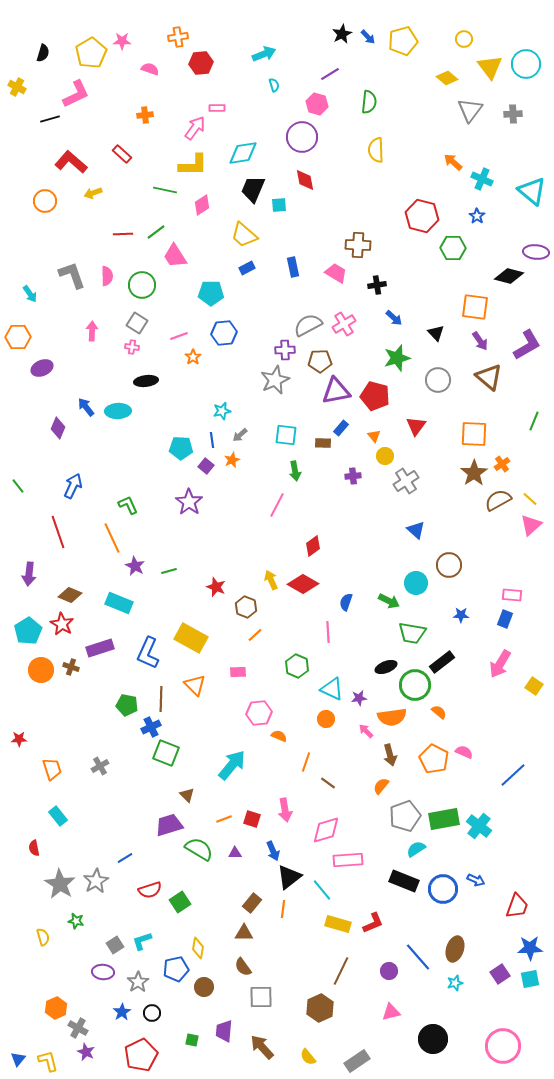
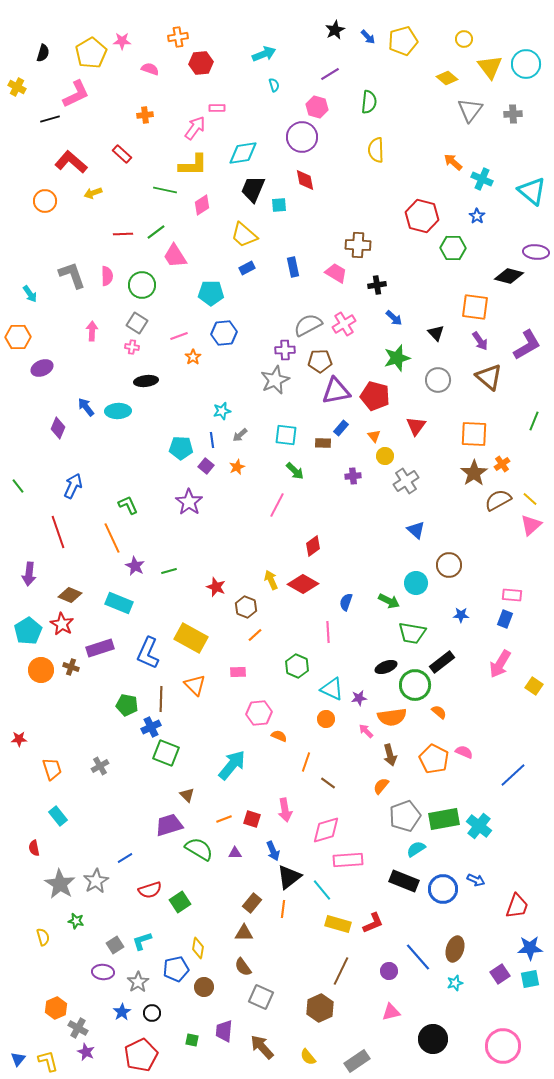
black star at (342, 34): moved 7 px left, 4 px up
pink hexagon at (317, 104): moved 3 px down
orange star at (232, 460): moved 5 px right, 7 px down
green arrow at (295, 471): rotated 36 degrees counterclockwise
gray square at (261, 997): rotated 25 degrees clockwise
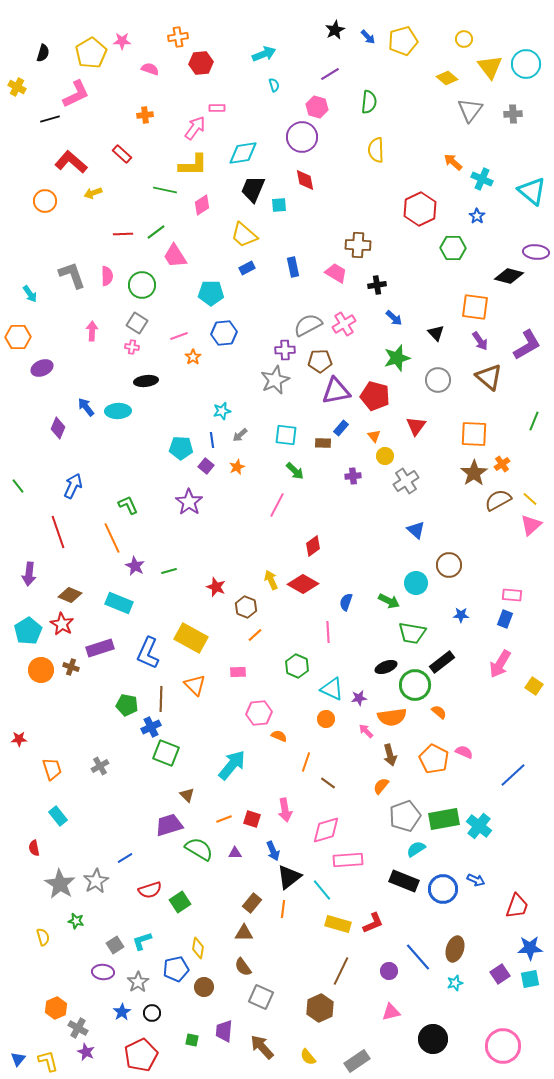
red hexagon at (422, 216): moved 2 px left, 7 px up; rotated 20 degrees clockwise
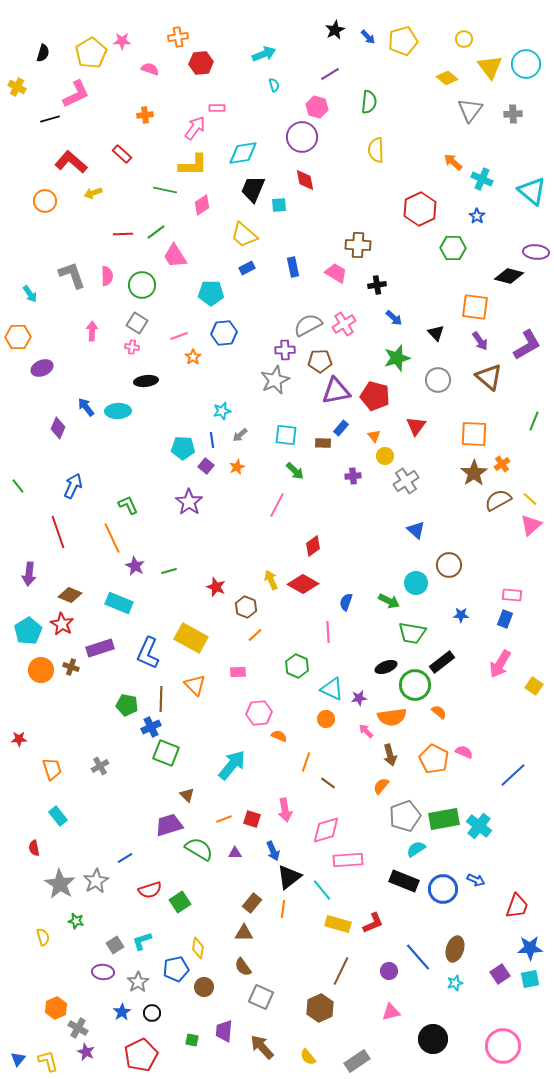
cyan pentagon at (181, 448): moved 2 px right
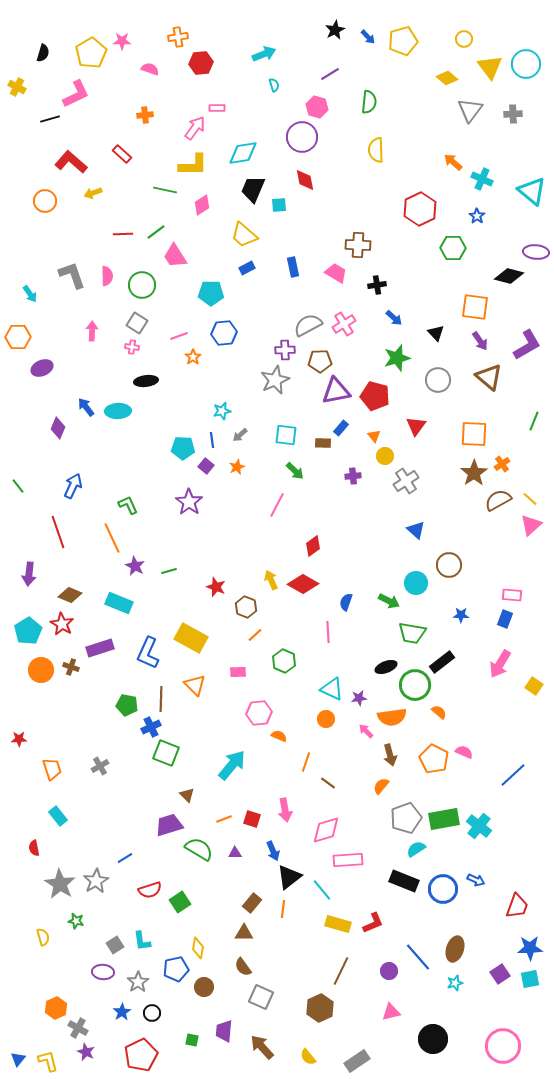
green hexagon at (297, 666): moved 13 px left, 5 px up
gray pentagon at (405, 816): moved 1 px right, 2 px down
cyan L-shape at (142, 941): rotated 80 degrees counterclockwise
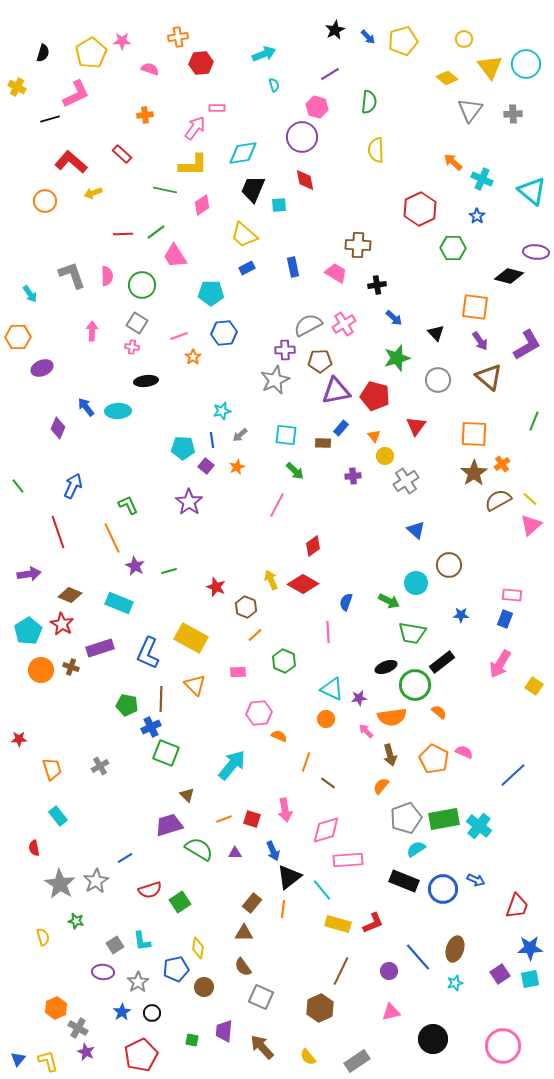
purple arrow at (29, 574): rotated 105 degrees counterclockwise
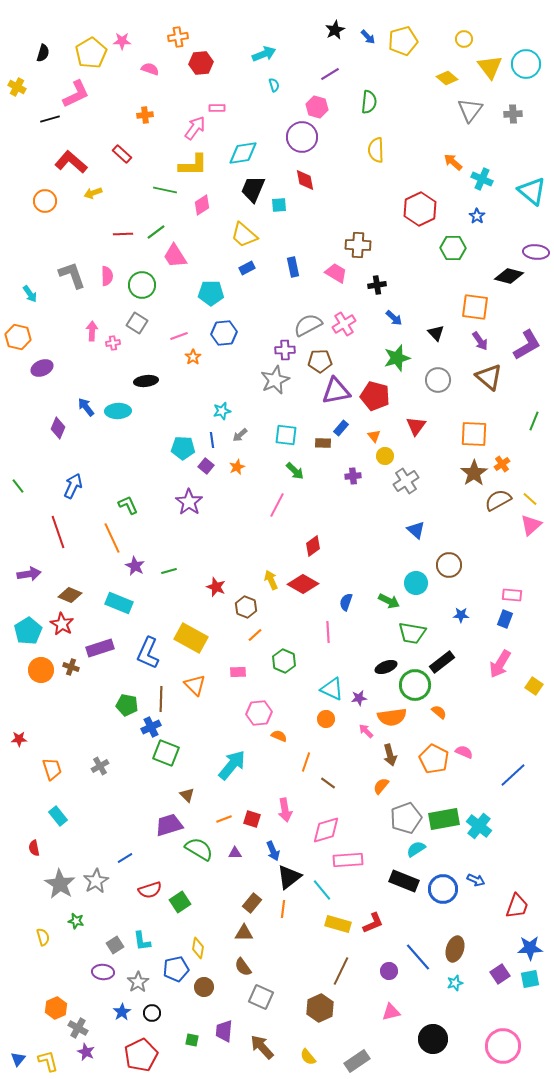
orange hexagon at (18, 337): rotated 15 degrees clockwise
pink cross at (132, 347): moved 19 px left, 4 px up; rotated 16 degrees counterclockwise
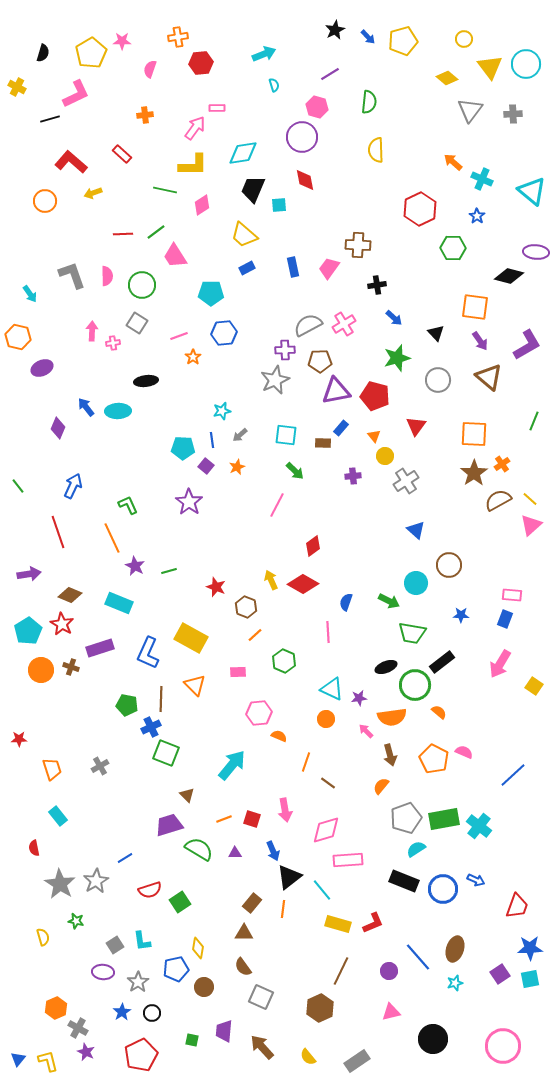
pink semicircle at (150, 69): rotated 90 degrees counterclockwise
pink trapezoid at (336, 273): moved 7 px left, 5 px up; rotated 85 degrees counterclockwise
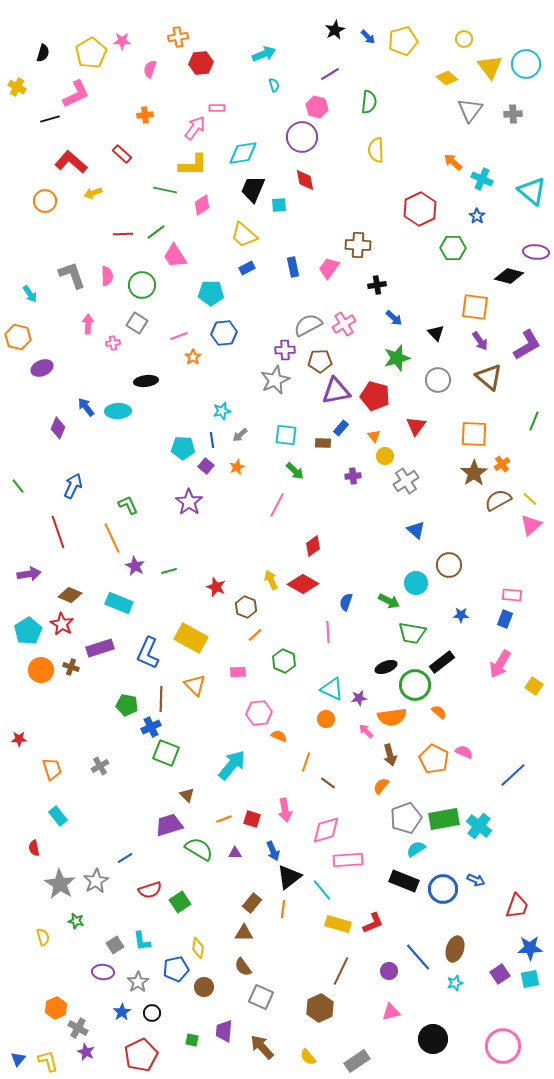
pink arrow at (92, 331): moved 4 px left, 7 px up
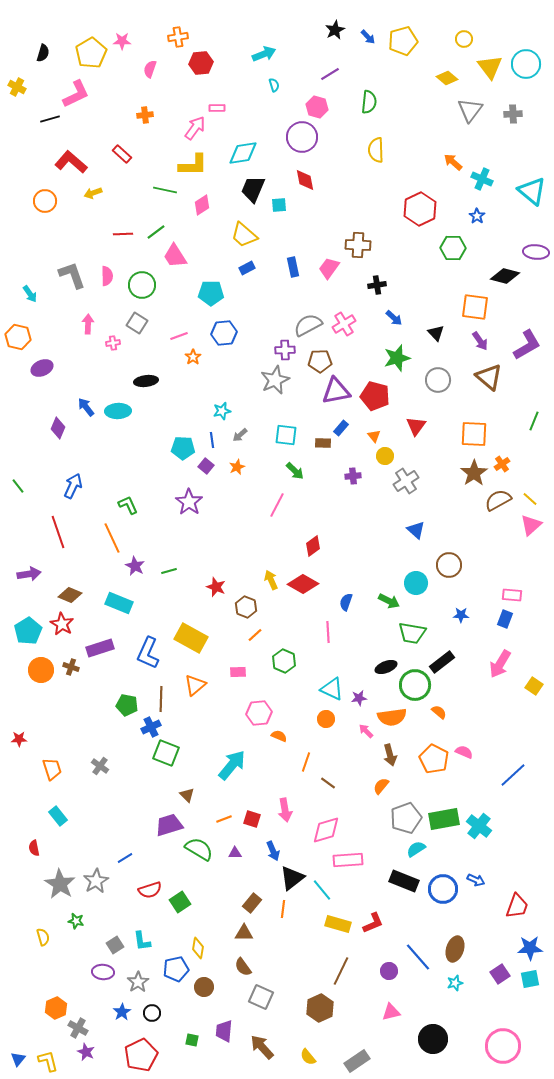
black diamond at (509, 276): moved 4 px left
orange triangle at (195, 685): rotated 35 degrees clockwise
gray cross at (100, 766): rotated 24 degrees counterclockwise
black triangle at (289, 877): moved 3 px right, 1 px down
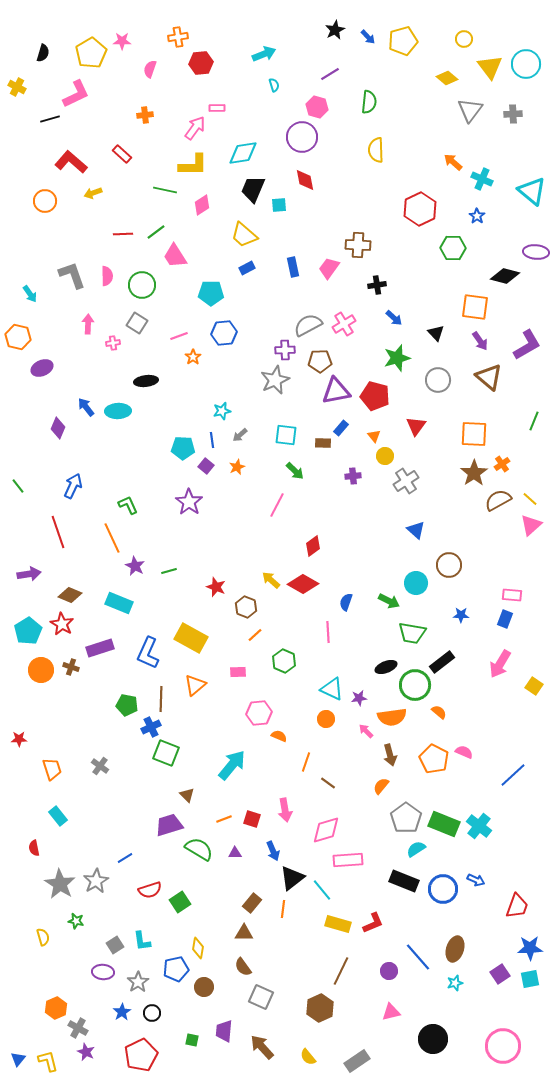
yellow arrow at (271, 580): rotated 24 degrees counterclockwise
gray pentagon at (406, 818): rotated 16 degrees counterclockwise
green rectangle at (444, 819): moved 5 px down; rotated 32 degrees clockwise
